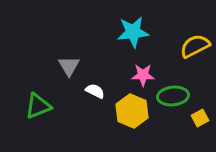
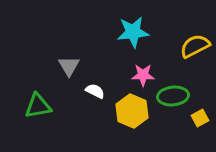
green triangle: rotated 12 degrees clockwise
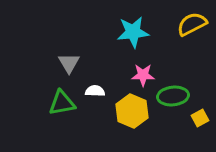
yellow semicircle: moved 3 px left, 22 px up
gray triangle: moved 3 px up
white semicircle: rotated 24 degrees counterclockwise
green triangle: moved 24 px right, 3 px up
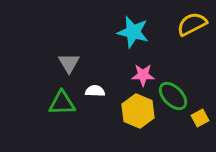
cyan star: rotated 20 degrees clockwise
green ellipse: rotated 52 degrees clockwise
green triangle: rotated 8 degrees clockwise
yellow hexagon: moved 6 px right
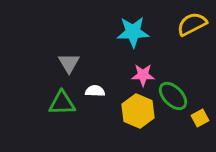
cyan star: rotated 16 degrees counterclockwise
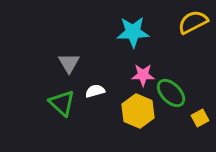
yellow semicircle: moved 1 px right, 2 px up
white semicircle: rotated 18 degrees counterclockwise
green ellipse: moved 2 px left, 3 px up
green triangle: rotated 44 degrees clockwise
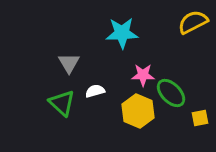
cyan star: moved 11 px left, 1 px down
yellow square: rotated 18 degrees clockwise
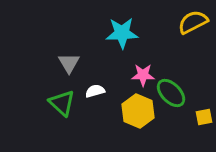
yellow square: moved 4 px right, 1 px up
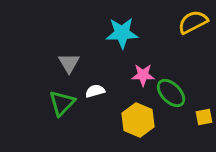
green triangle: rotated 32 degrees clockwise
yellow hexagon: moved 9 px down
